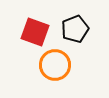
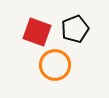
red square: moved 2 px right
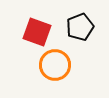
black pentagon: moved 5 px right, 2 px up
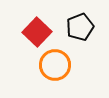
red square: rotated 24 degrees clockwise
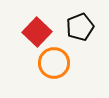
orange circle: moved 1 px left, 2 px up
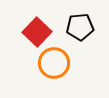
black pentagon: rotated 16 degrees clockwise
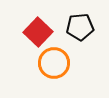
red square: moved 1 px right
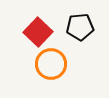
orange circle: moved 3 px left, 1 px down
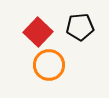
orange circle: moved 2 px left, 1 px down
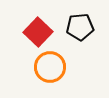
orange circle: moved 1 px right, 2 px down
